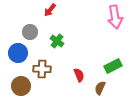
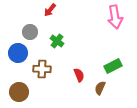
brown circle: moved 2 px left, 6 px down
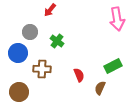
pink arrow: moved 2 px right, 2 px down
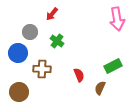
red arrow: moved 2 px right, 4 px down
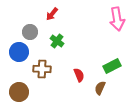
blue circle: moved 1 px right, 1 px up
green rectangle: moved 1 px left
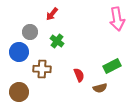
brown semicircle: rotated 128 degrees counterclockwise
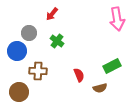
gray circle: moved 1 px left, 1 px down
blue circle: moved 2 px left, 1 px up
brown cross: moved 4 px left, 2 px down
